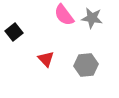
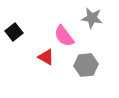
pink semicircle: moved 21 px down
red triangle: moved 2 px up; rotated 18 degrees counterclockwise
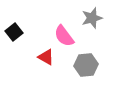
gray star: rotated 25 degrees counterclockwise
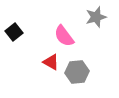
gray star: moved 4 px right, 1 px up
red triangle: moved 5 px right, 5 px down
gray hexagon: moved 9 px left, 7 px down
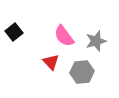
gray star: moved 24 px down
red triangle: rotated 18 degrees clockwise
gray hexagon: moved 5 px right
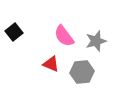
red triangle: moved 2 px down; rotated 24 degrees counterclockwise
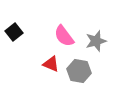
gray hexagon: moved 3 px left, 1 px up; rotated 15 degrees clockwise
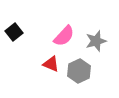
pink semicircle: rotated 100 degrees counterclockwise
gray hexagon: rotated 25 degrees clockwise
